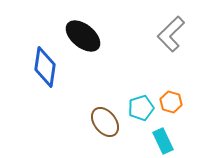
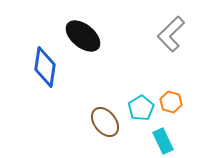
cyan pentagon: rotated 15 degrees counterclockwise
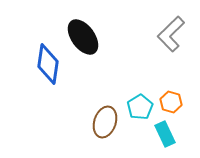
black ellipse: moved 1 px down; rotated 15 degrees clockwise
blue diamond: moved 3 px right, 3 px up
cyan pentagon: moved 1 px left, 1 px up
brown ellipse: rotated 56 degrees clockwise
cyan rectangle: moved 2 px right, 7 px up
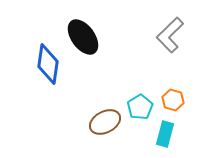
gray L-shape: moved 1 px left, 1 px down
orange hexagon: moved 2 px right, 2 px up
brown ellipse: rotated 44 degrees clockwise
cyan rectangle: rotated 40 degrees clockwise
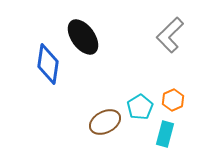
orange hexagon: rotated 20 degrees clockwise
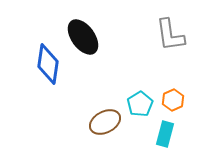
gray L-shape: rotated 54 degrees counterclockwise
cyan pentagon: moved 3 px up
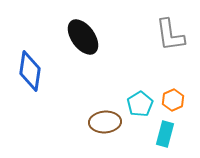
blue diamond: moved 18 px left, 7 px down
brown ellipse: rotated 24 degrees clockwise
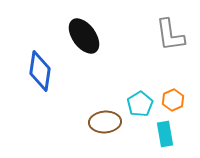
black ellipse: moved 1 px right, 1 px up
blue diamond: moved 10 px right
cyan rectangle: rotated 25 degrees counterclockwise
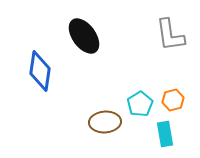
orange hexagon: rotated 10 degrees clockwise
